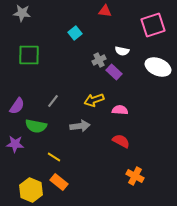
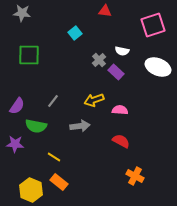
gray cross: rotated 16 degrees counterclockwise
purple rectangle: moved 2 px right
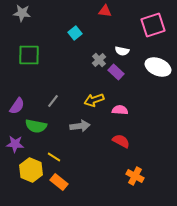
yellow hexagon: moved 20 px up
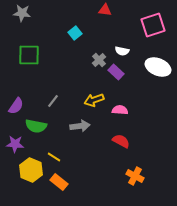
red triangle: moved 1 px up
purple semicircle: moved 1 px left
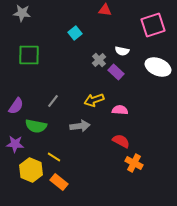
orange cross: moved 1 px left, 13 px up
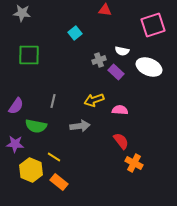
gray cross: rotated 24 degrees clockwise
white ellipse: moved 9 px left
gray line: rotated 24 degrees counterclockwise
red semicircle: rotated 24 degrees clockwise
